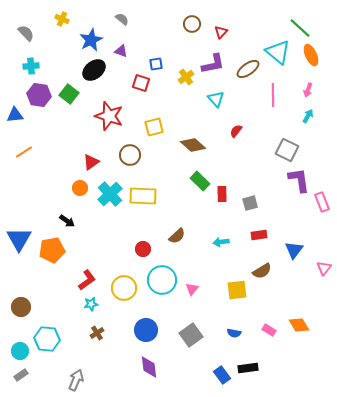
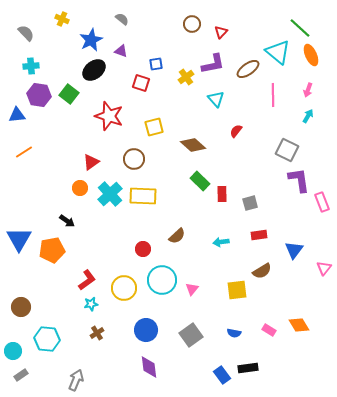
blue triangle at (15, 115): moved 2 px right
brown circle at (130, 155): moved 4 px right, 4 px down
cyan circle at (20, 351): moved 7 px left
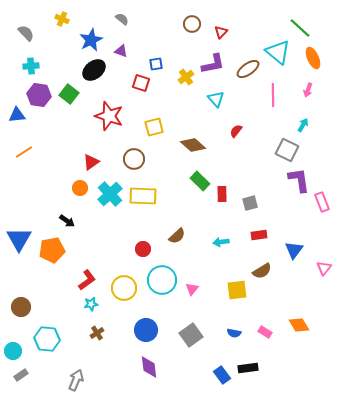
orange ellipse at (311, 55): moved 2 px right, 3 px down
cyan arrow at (308, 116): moved 5 px left, 9 px down
pink rectangle at (269, 330): moved 4 px left, 2 px down
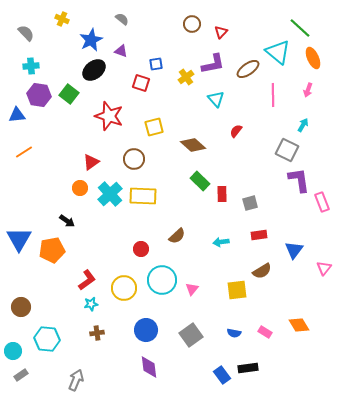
red circle at (143, 249): moved 2 px left
brown cross at (97, 333): rotated 24 degrees clockwise
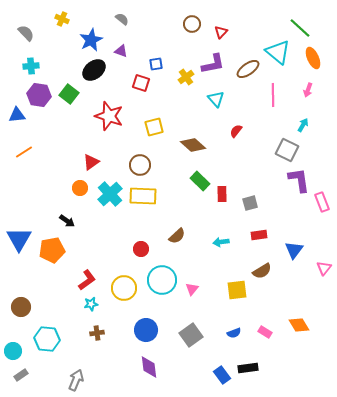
brown circle at (134, 159): moved 6 px right, 6 px down
blue semicircle at (234, 333): rotated 32 degrees counterclockwise
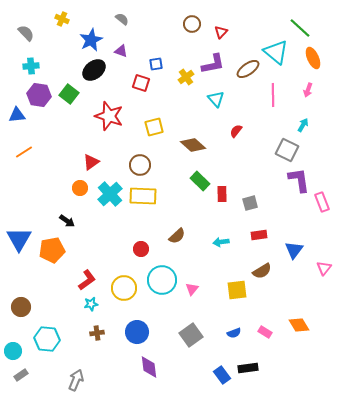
cyan triangle at (278, 52): moved 2 px left
blue circle at (146, 330): moved 9 px left, 2 px down
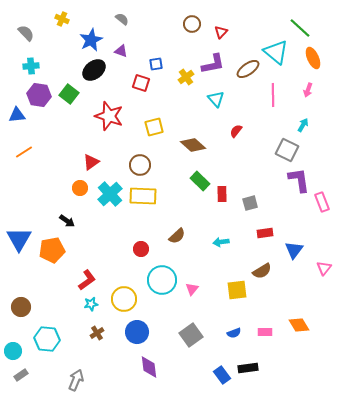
red rectangle at (259, 235): moved 6 px right, 2 px up
yellow circle at (124, 288): moved 11 px down
pink rectangle at (265, 332): rotated 32 degrees counterclockwise
brown cross at (97, 333): rotated 24 degrees counterclockwise
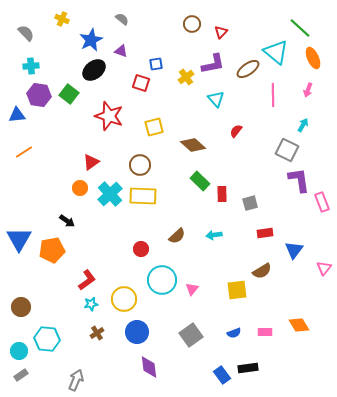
cyan arrow at (221, 242): moved 7 px left, 7 px up
cyan circle at (13, 351): moved 6 px right
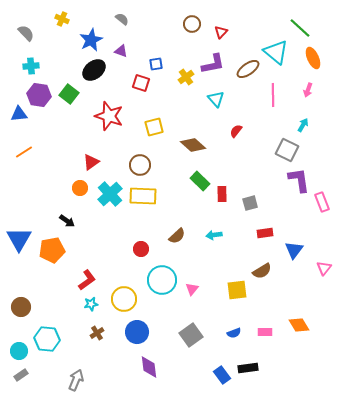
blue triangle at (17, 115): moved 2 px right, 1 px up
